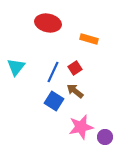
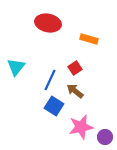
blue line: moved 3 px left, 8 px down
blue square: moved 5 px down
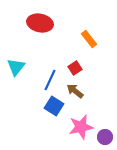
red ellipse: moved 8 px left
orange rectangle: rotated 36 degrees clockwise
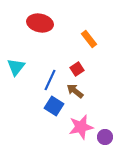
red square: moved 2 px right, 1 px down
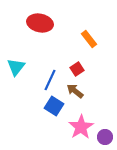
pink star: rotated 20 degrees counterclockwise
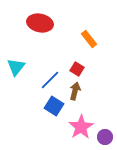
red square: rotated 24 degrees counterclockwise
blue line: rotated 20 degrees clockwise
brown arrow: rotated 66 degrees clockwise
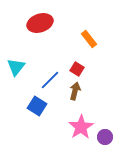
red ellipse: rotated 30 degrees counterclockwise
blue square: moved 17 px left
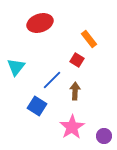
red square: moved 9 px up
blue line: moved 2 px right
brown arrow: rotated 12 degrees counterclockwise
pink star: moved 9 px left
purple circle: moved 1 px left, 1 px up
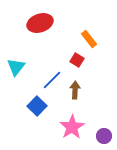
brown arrow: moved 1 px up
blue square: rotated 12 degrees clockwise
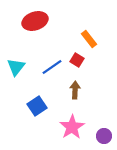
red ellipse: moved 5 px left, 2 px up
blue line: moved 13 px up; rotated 10 degrees clockwise
blue square: rotated 12 degrees clockwise
